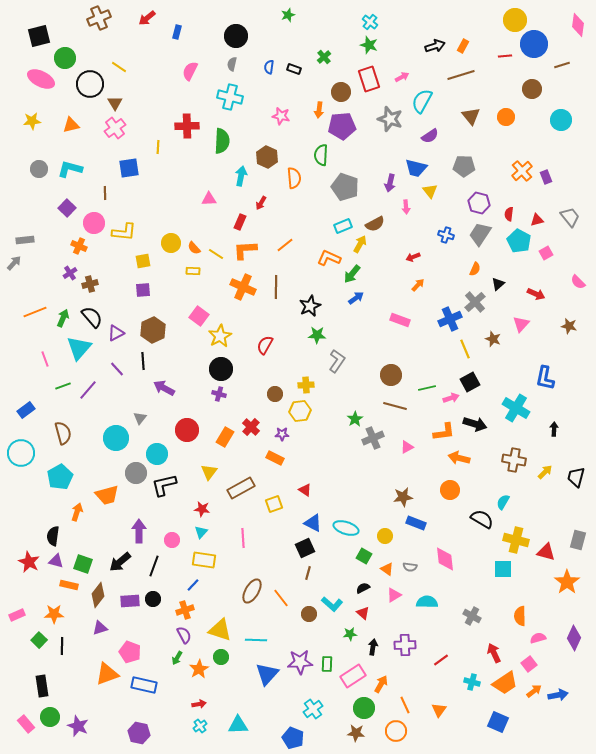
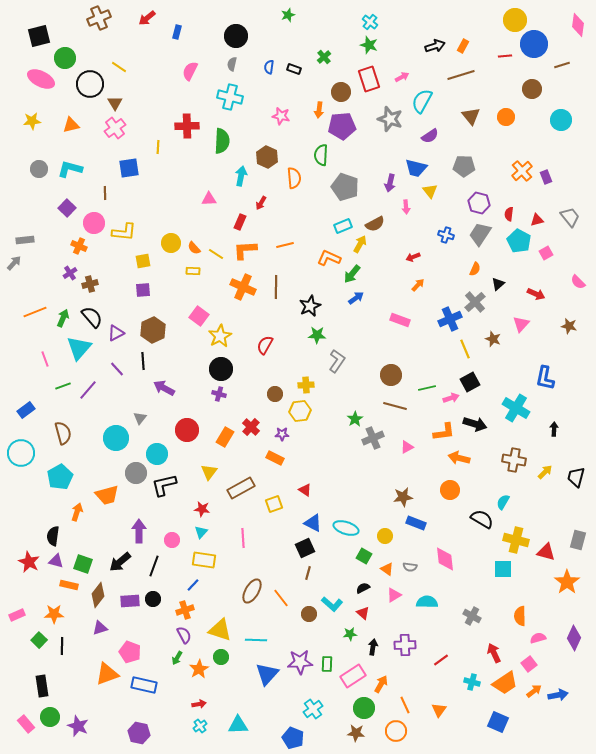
orange line at (285, 245): rotated 24 degrees clockwise
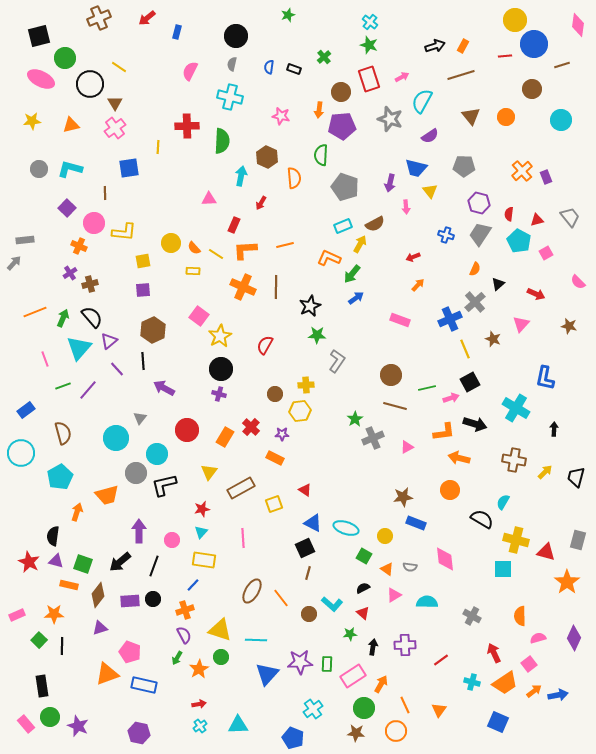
red rectangle at (240, 222): moved 6 px left, 3 px down
purple triangle at (116, 333): moved 7 px left, 8 px down; rotated 12 degrees counterclockwise
red star at (202, 509): rotated 21 degrees counterclockwise
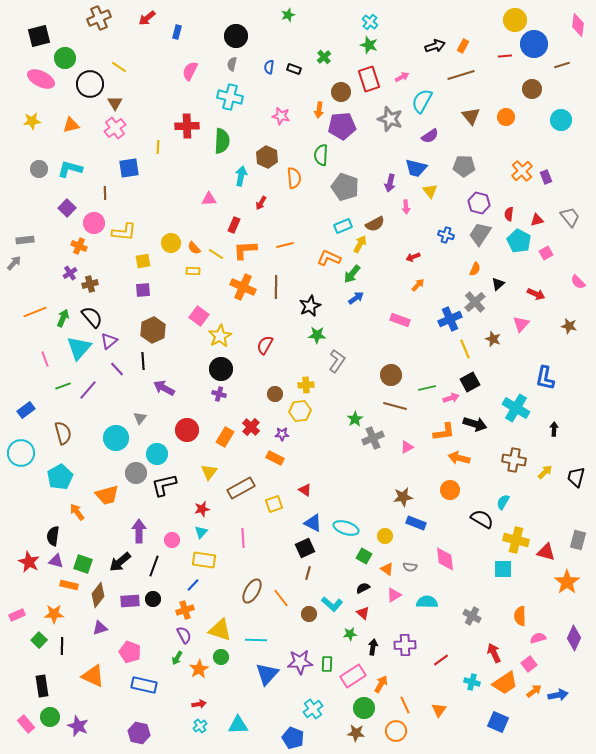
orange arrow at (77, 512): rotated 54 degrees counterclockwise
orange triangle at (107, 674): moved 14 px left, 2 px down; rotated 45 degrees clockwise
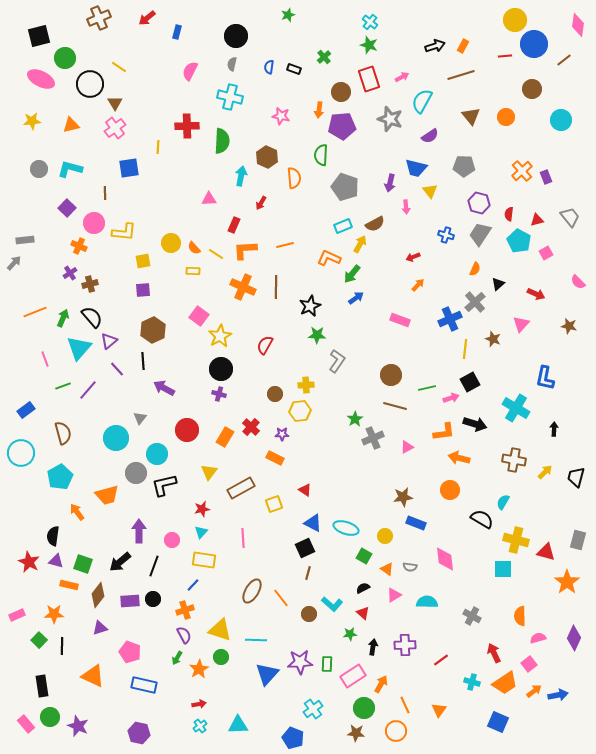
brown line at (562, 65): moved 2 px right, 5 px up; rotated 21 degrees counterclockwise
yellow line at (465, 349): rotated 30 degrees clockwise
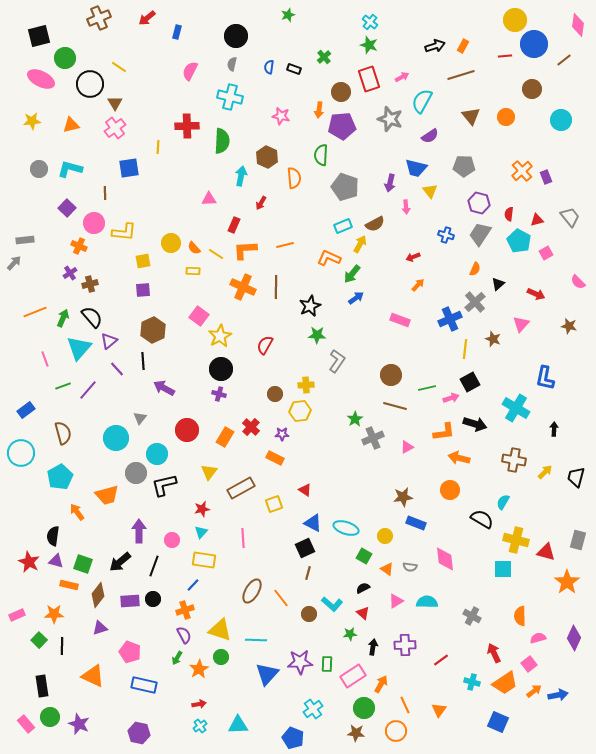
pink triangle at (394, 595): moved 2 px right, 6 px down
purple star at (78, 726): moved 1 px right, 2 px up
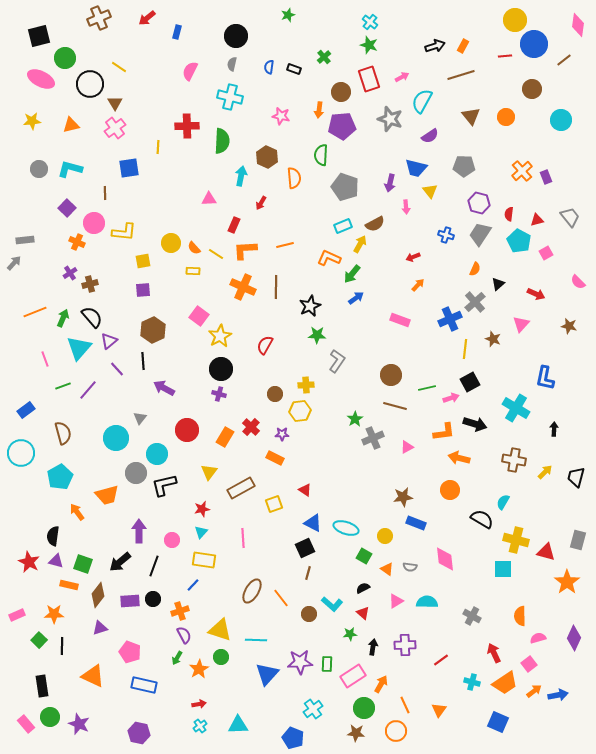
orange cross at (79, 246): moved 2 px left, 4 px up
orange cross at (185, 610): moved 5 px left, 1 px down
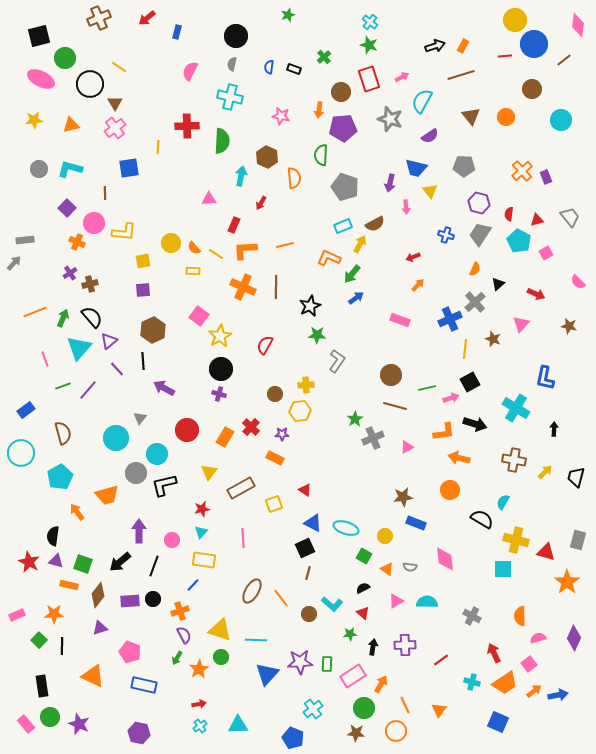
yellow star at (32, 121): moved 2 px right, 1 px up
purple pentagon at (342, 126): moved 1 px right, 2 px down
